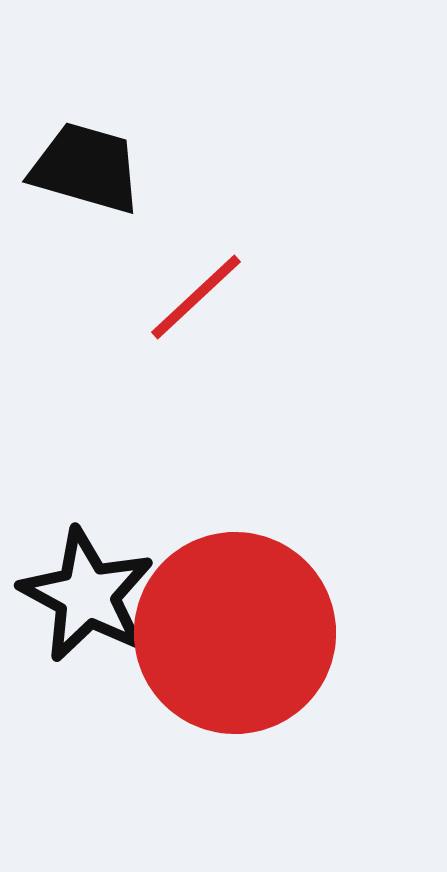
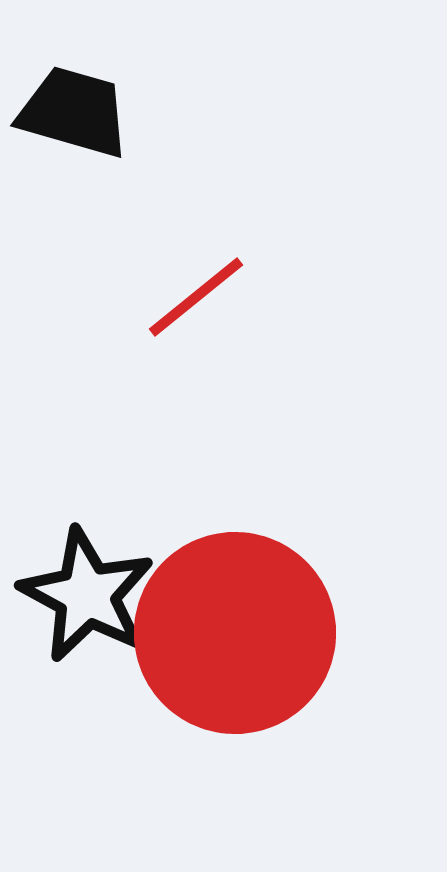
black trapezoid: moved 12 px left, 56 px up
red line: rotated 4 degrees clockwise
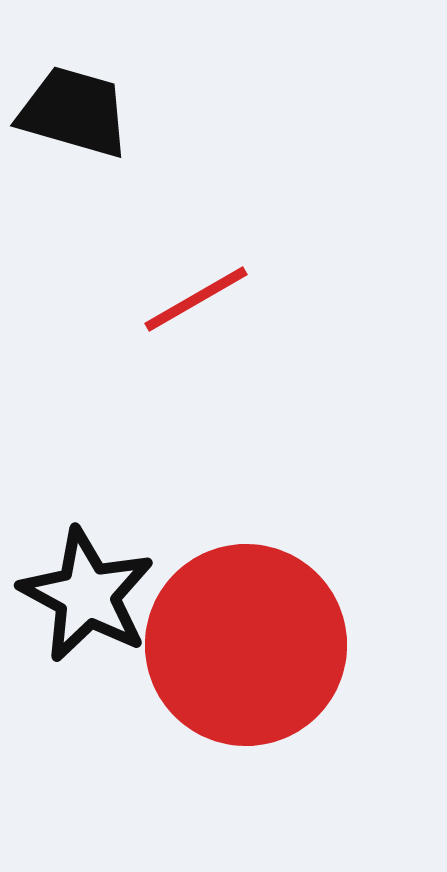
red line: moved 2 px down; rotated 9 degrees clockwise
red circle: moved 11 px right, 12 px down
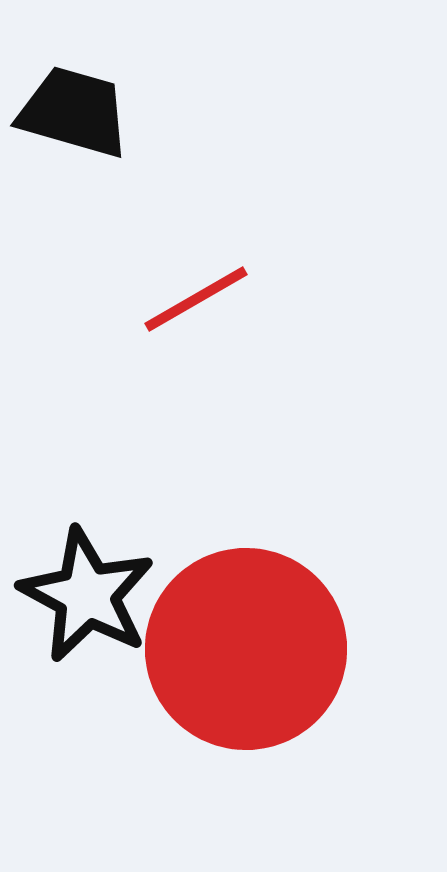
red circle: moved 4 px down
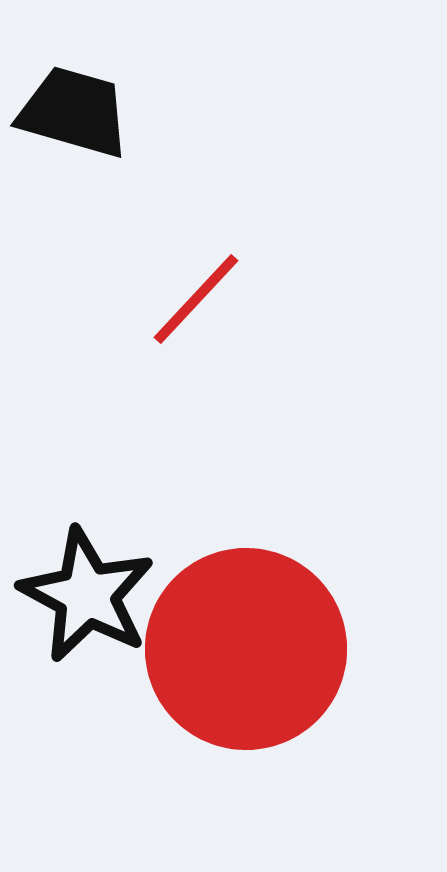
red line: rotated 17 degrees counterclockwise
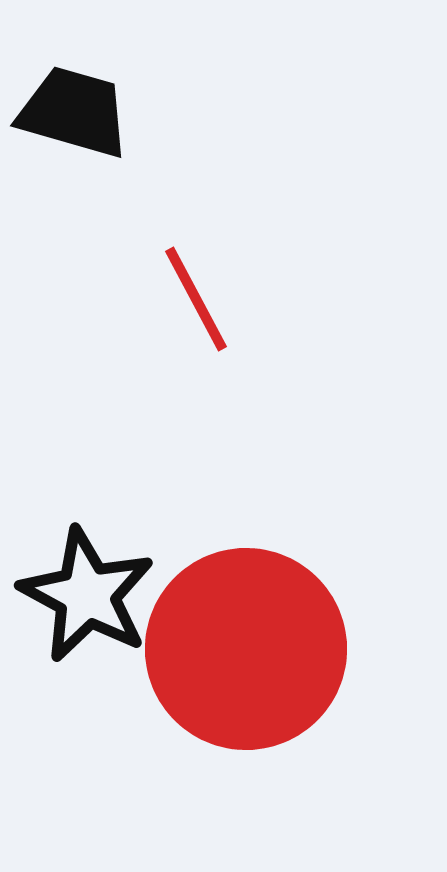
red line: rotated 71 degrees counterclockwise
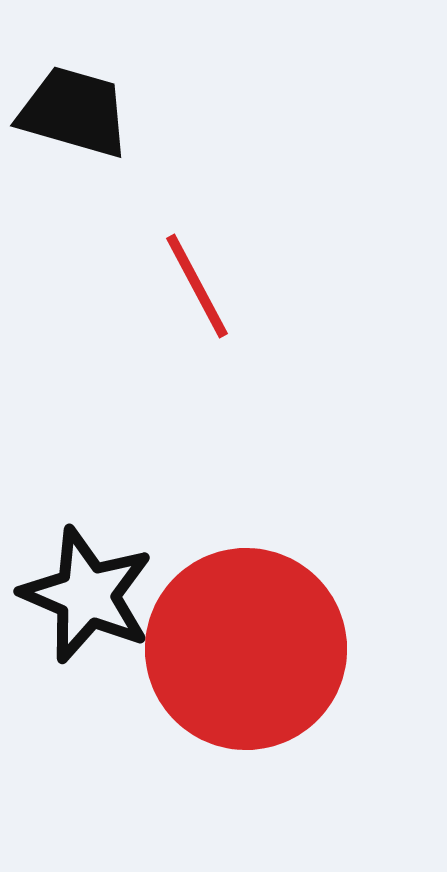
red line: moved 1 px right, 13 px up
black star: rotated 5 degrees counterclockwise
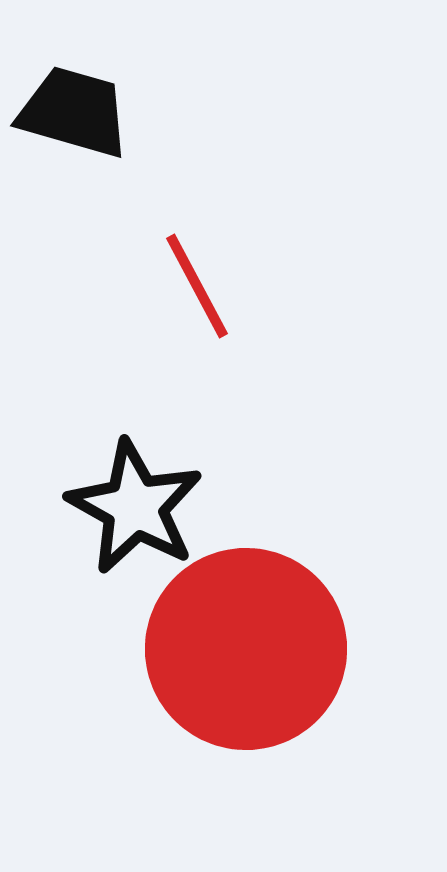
black star: moved 48 px right, 88 px up; rotated 6 degrees clockwise
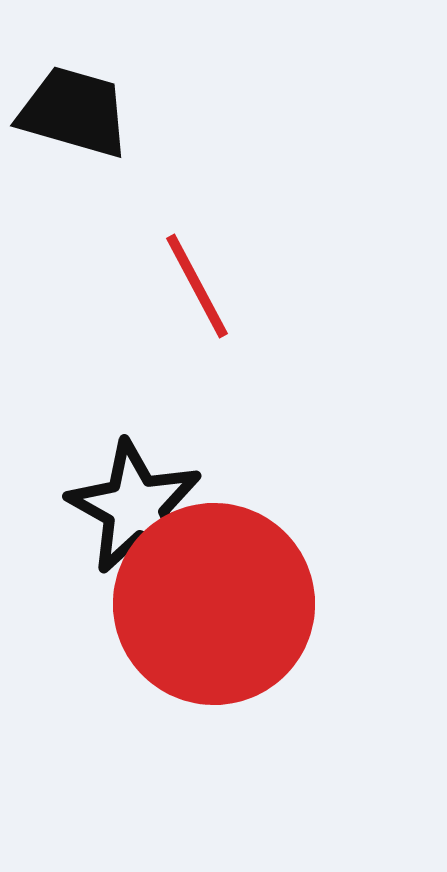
red circle: moved 32 px left, 45 px up
